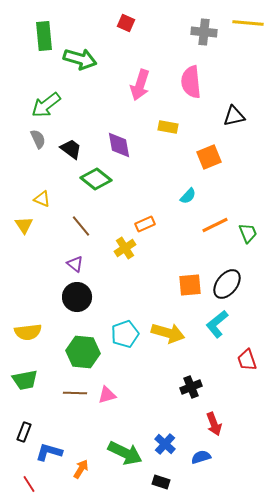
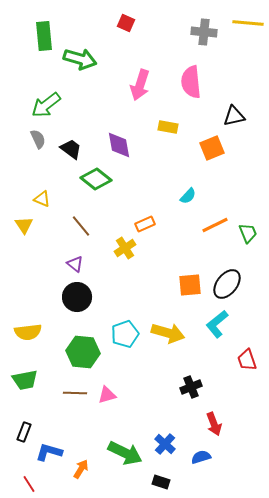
orange square at (209, 157): moved 3 px right, 9 px up
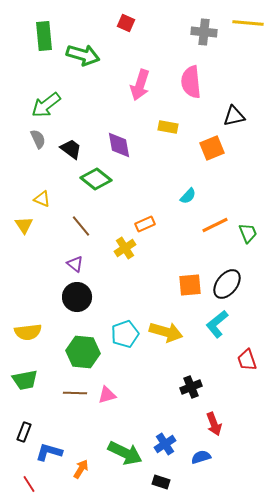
green arrow at (80, 59): moved 3 px right, 4 px up
yellow arrow at (168, 333): moved 2 px left, 1 px up
blue cross at (165, 444): rotated 15 degrees clockwise
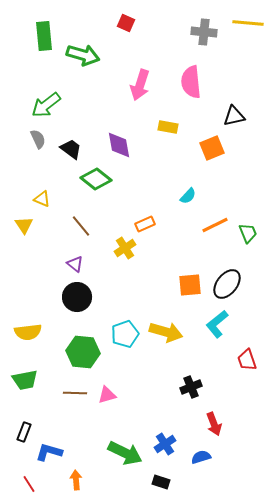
orange arrow at (81, 469): moved 5 px left, 11 px down; rotated 36 degrees counterclockwise
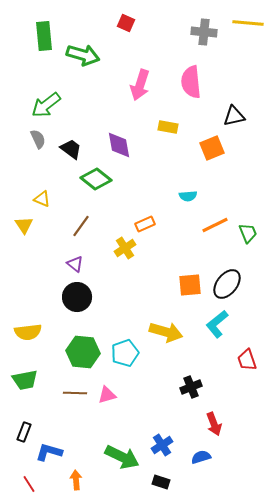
cyan semicircle at (188, 196): rotated 42 degrees clockwise
brown line at (81, 226): rotated 75 degrees clockwise
cyan pentagon at (125, 334): moved 19 px down
blue cross at (165, 444): moved 3 px left, 1 px down
green arrow at (125, 453): moved 3 px left, 4 px down
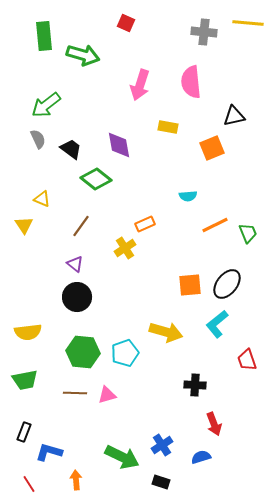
black cross at (191, 387): moved 4 px right, 2 px up; rotated 25 degrees clockwise
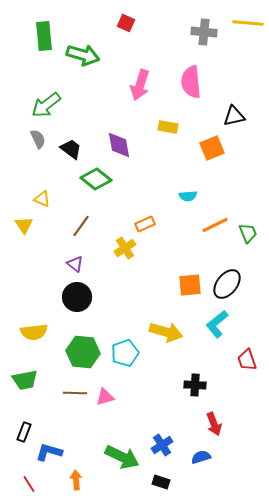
yellow semicircle at (28, 332): moved 6 px right
pink triangle at (107, 395): moved 2 px left, 2 px down
